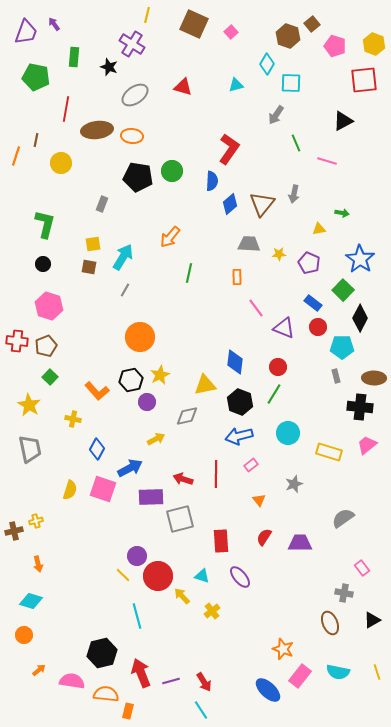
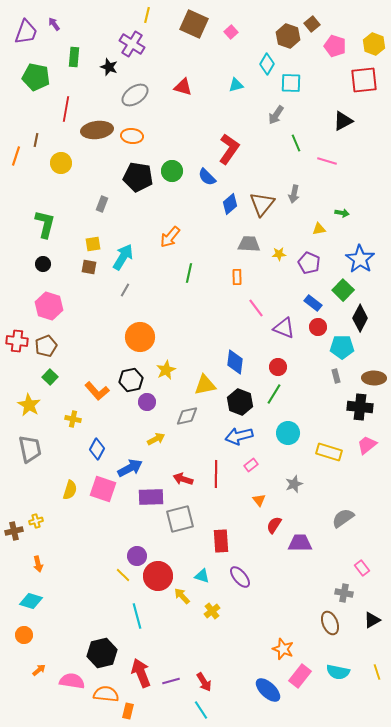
blue semicircle at (212, 181): moved 5 px left, 4 px up; rotated 132 degrees clockwise
yellow star at (160, 375): moved 6 px right, 5 px up
red semicircle at (264, 537): moved 10 px right, 12 px up
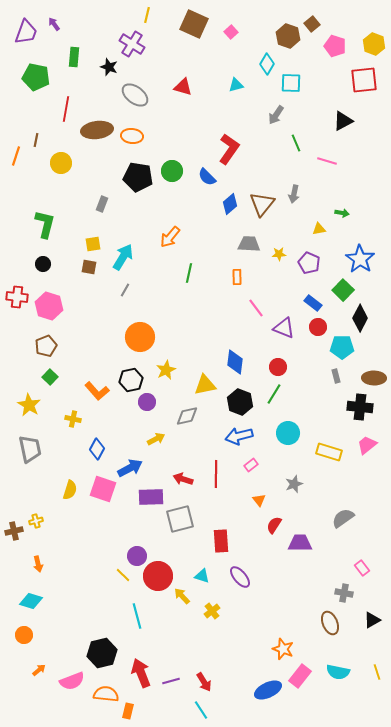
gray ellipse at (135, 95): rotated 72 degrees clockwise
red cross at (17, 341): moved 44 px up
pink semicircle at (72, 681): rotated 150 degrees clockwise
blue ellipse at (268, 690): rotated 68 degrees counterclockwise
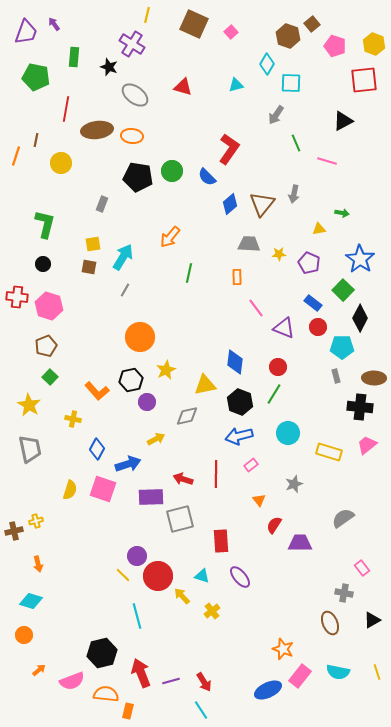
blue arrow at (130, 468): moved 2 px left, 4 px up; rotated 10 degrees clockwise
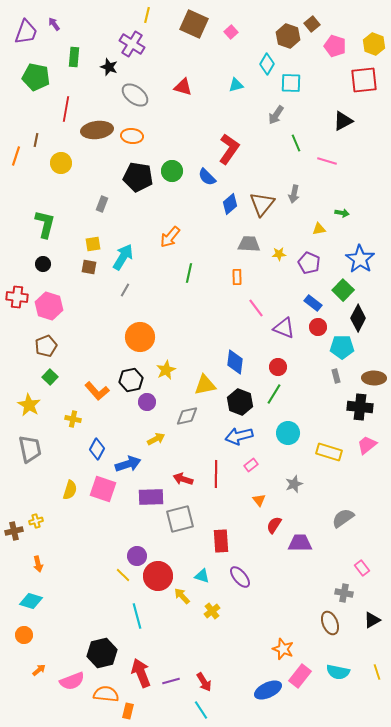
black diamond at (360, 318): moved 2 px left
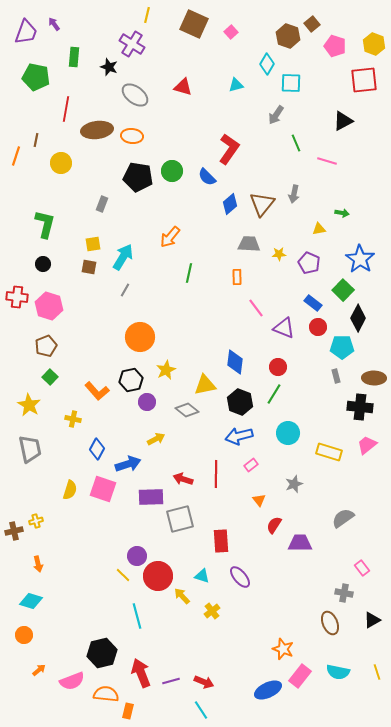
gray diamond at (187, 416): moved 6 px up; rotated 50 degrees clockwise
red arrow at (204, 682): rotated 36 degrees counterclockwise
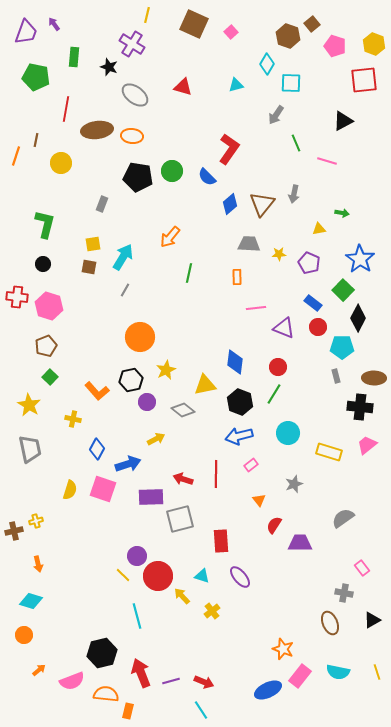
pink line at (256, 308): rotated 60 degrees counterclockwise
gray diamond at (187, 410): moved 4 px left
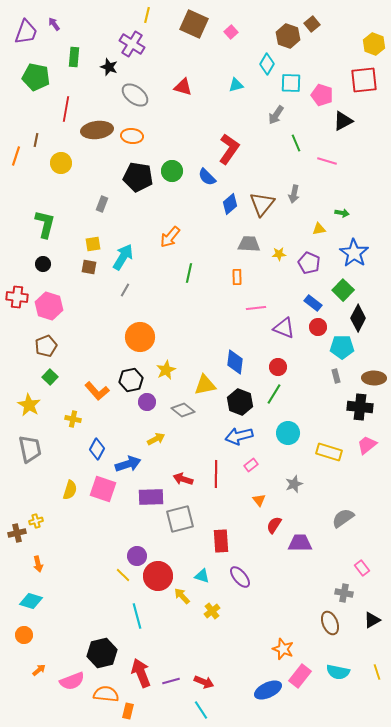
pink pentagon at (335, 46): moved 13 px left, 49 px down
blue star at (360, 259): moved 6 px left, 6 px up
brown cross at (14, 531): moved 3 px right, 2 px down
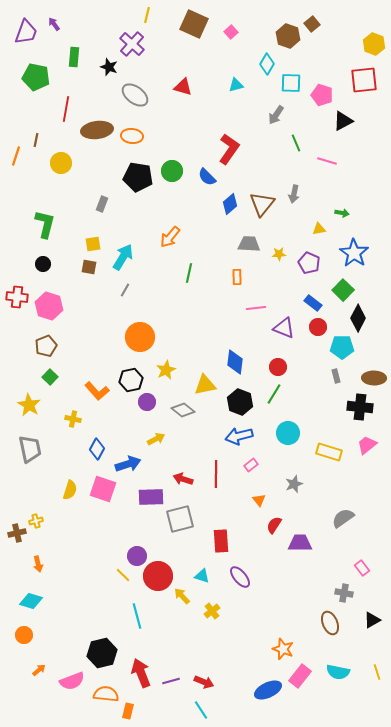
purple cross at (132, 44): rotated 10 degrees clockwise
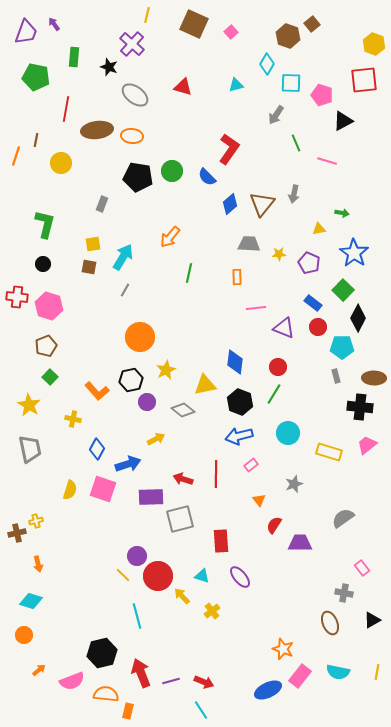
yellow line at (377, 672): rotated 28 degrees clockwise
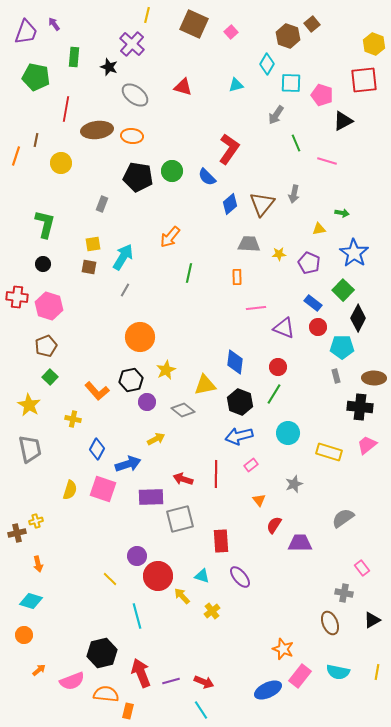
yellow line at (123, 575): moved 13 px left, 4 px down
